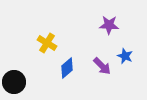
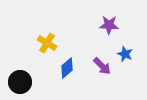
blue star: moved 2 px up
black circle: moved 6 px right
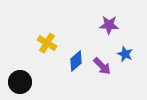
blue diamond: moved 9 px right, 7 px up
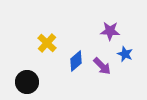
purple star: moved 1 px right, 6 px down
yellow cross: rotated 12 degrees clockwise
black circle: moved 7 px right
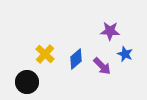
yellow cross: moved 2 px left, 11 px down
blue diamond: moved 2 px up
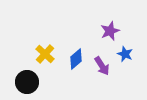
purple star: rotated 24 degrees counterclockwise
purple arrow: rotated 12 degrees clockwise
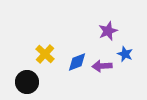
purple star: moved 2 px left
blue diamond: moved 1 px right, 3 px down; rotated 20 degrees clockwise
purple arrow: rotated 120 degrees clockwise
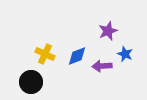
yellow cross: rotated 18 degrees counterclockwise
blue diamond: moved 6 px up
black circle: moved 4 px right
